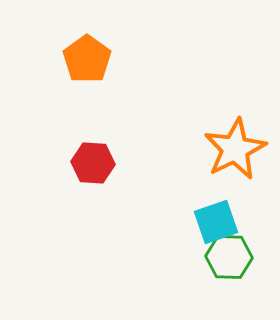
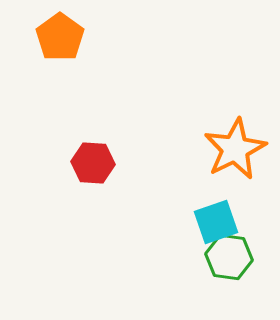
orange pentagon: moved 27 px left, 22 px up
green hexagon: rotated 6 degrees clockwise
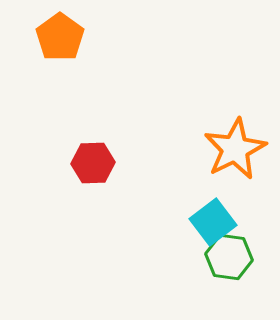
red hexagon: rotated 6 degrees counterclockwise
cyan square: moved 3 px left; rotated 18 degrees counterclockwise
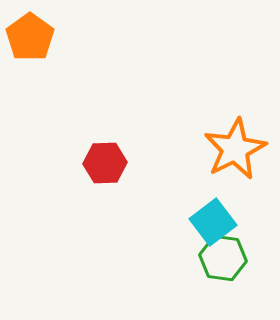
orange pentagon: moved 30 px left
red hexagon: moved 12 px right
green hexagon: moved 6 px left, 1 px down
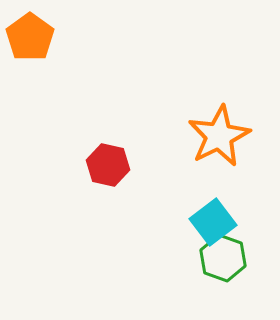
orange star: moved 16 px left, 13 px up
red hexagon: moved 3 px right, 2 px down; rotated 15 degrees clockwise
green hexagon: rotated 12 degrees clockwise
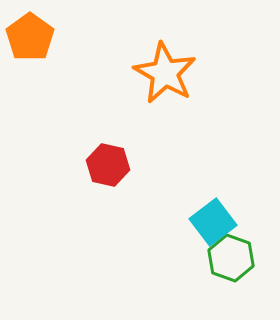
orange star: moved 54 px left, 63 px up; rotated 16 degrees counterclockwise
green hexagon: moved 8 px right
